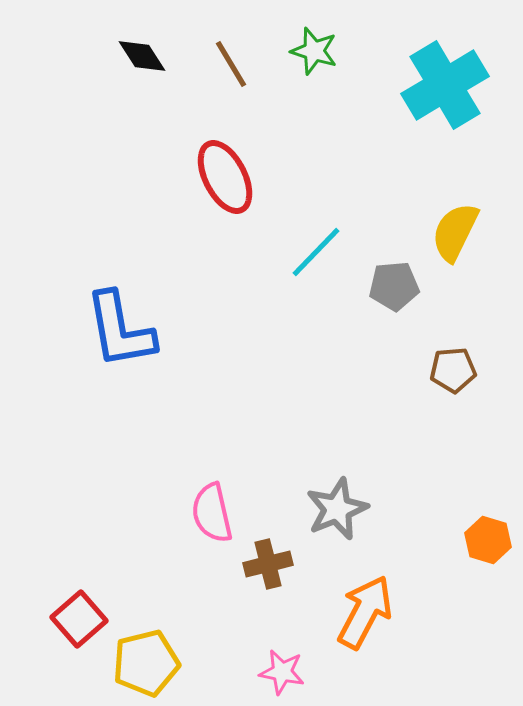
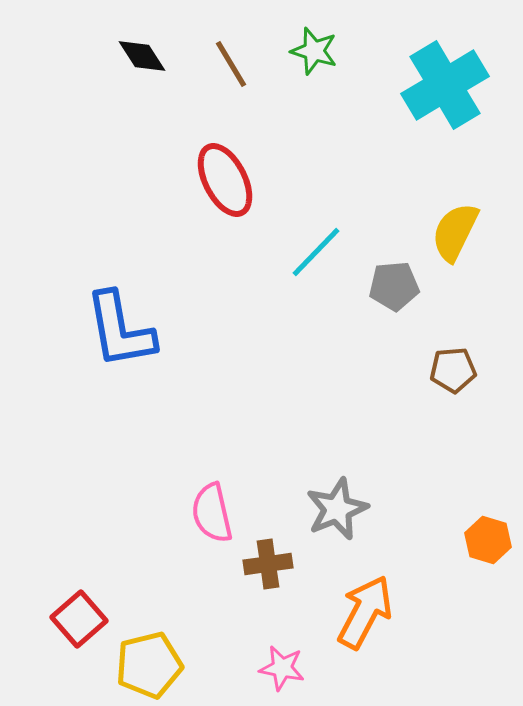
red ellipse: moved 3 px down
brown cross: rotated 6 degrees clockwise
yellow pentagon: moved 3 px right, 2 px down
pink star: moved 4 px up
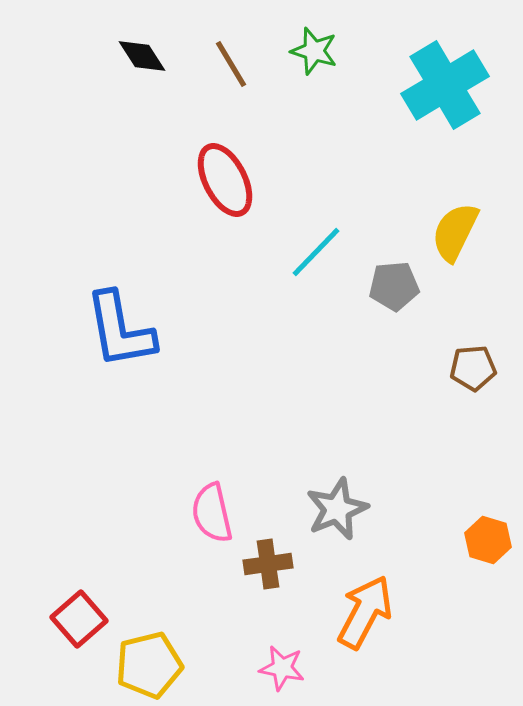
brown pentagon: moved 20 px right, 2 px up
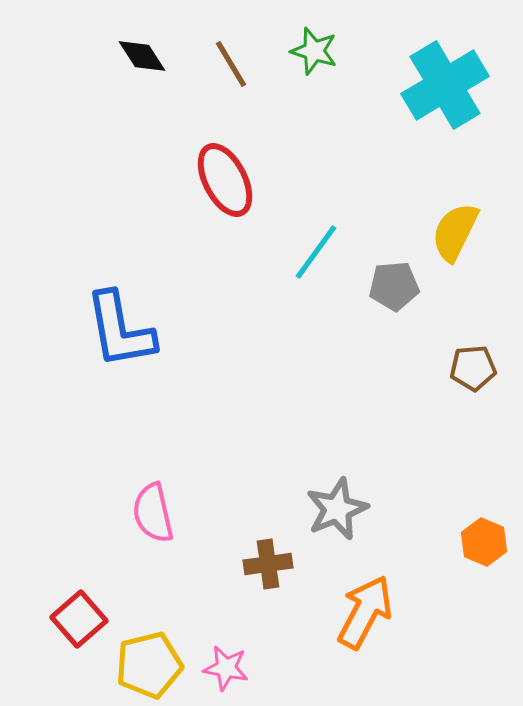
cyan line: rotated 8 degrees counterclockwise
pink semicircle: moved 59 px left
orange hexagon: moved 4 px left, 2 px down; rotated 6 degrees clockwise
pink star: moved 56 px left
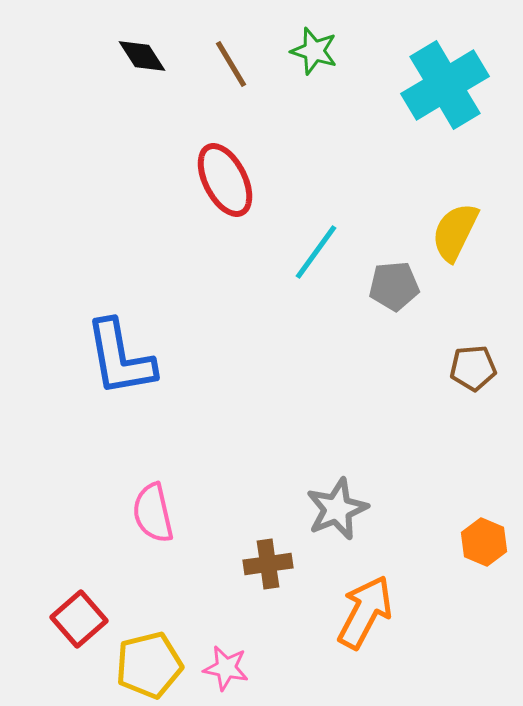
blue L-shape: moved 28 px down
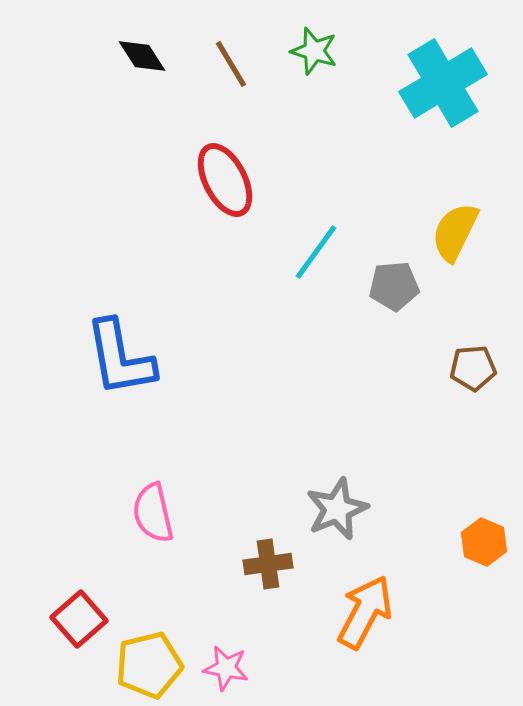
cyan cross: moved 2 px left, 2 px up
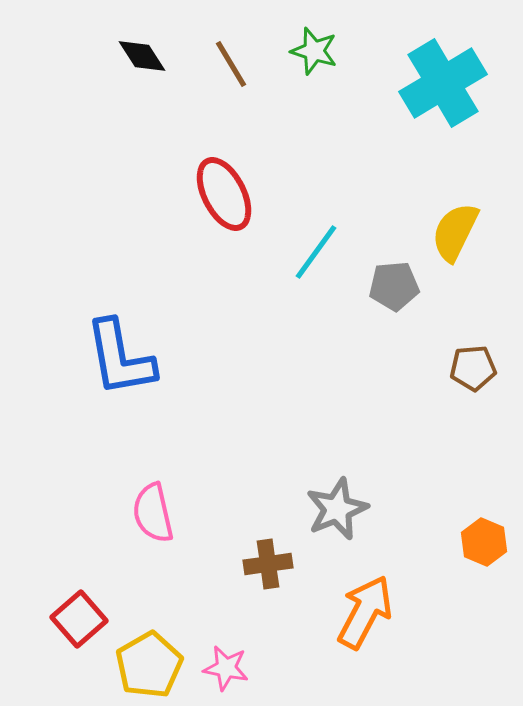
red ellipse: moved 1 px left, 14 px down
yellow pentagon: rotated 16 degrees counterclockwise
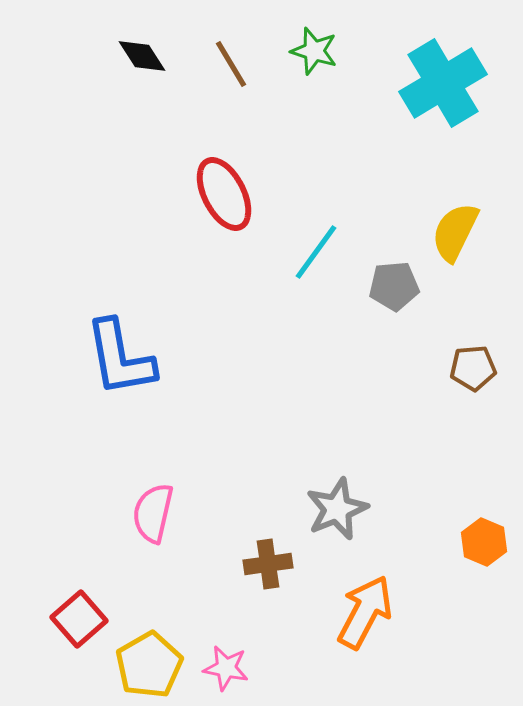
pink semicircle: rotated 26 degrees clockwise
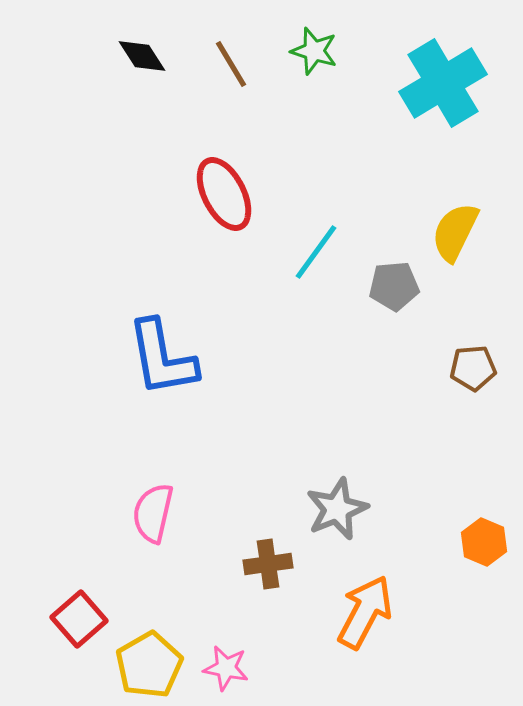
blue L-shape: moved 42 px right
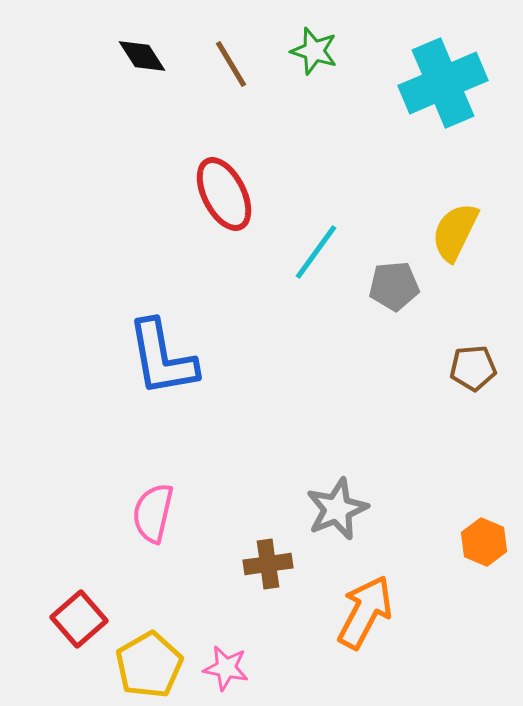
cyan cross: rotated 8 degrees clockwise
